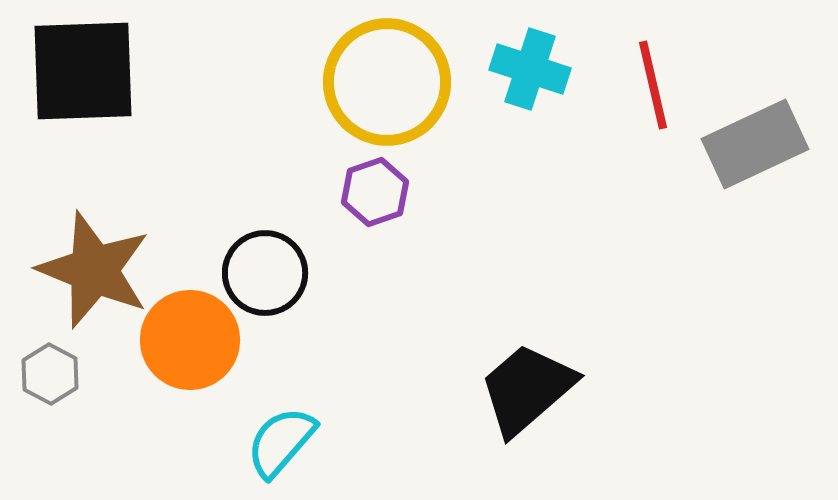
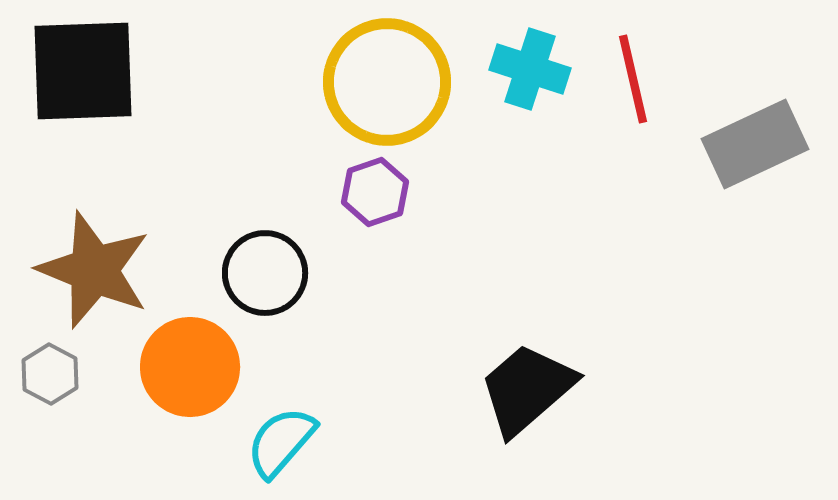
red line: moved 20 px left, 6 px up
orange circle: moved 27 px down
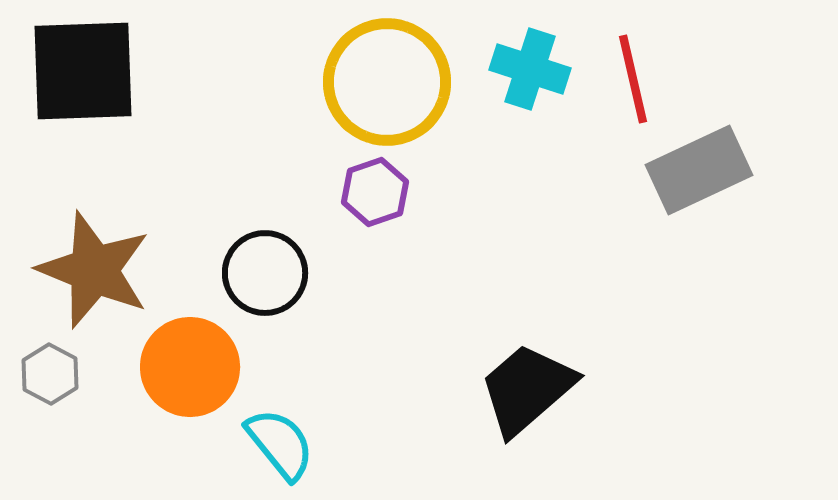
gray rectangle: moved 56 px left, 26 px down
cyan semicircle: moved 1 px left, 2 px down; rotated 100 degrees clockwise
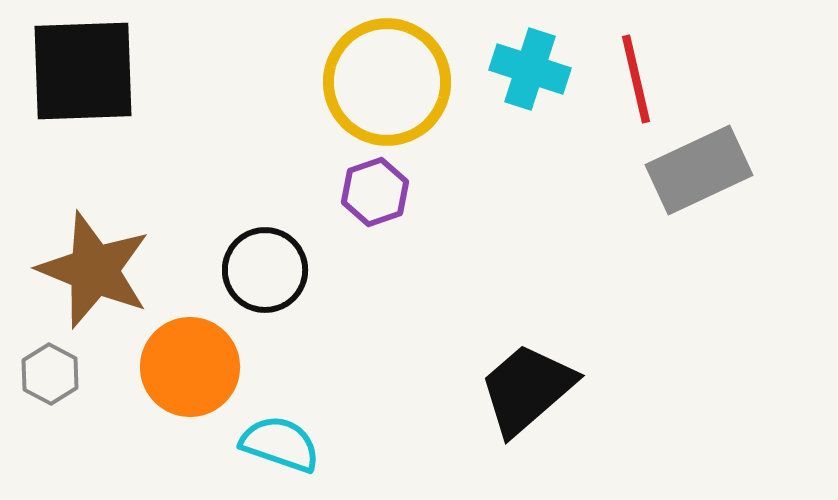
red line: moved 3 px right
black circle: moved 3 px up
cyan semicircle: rotated 32 degrees counterclockwise
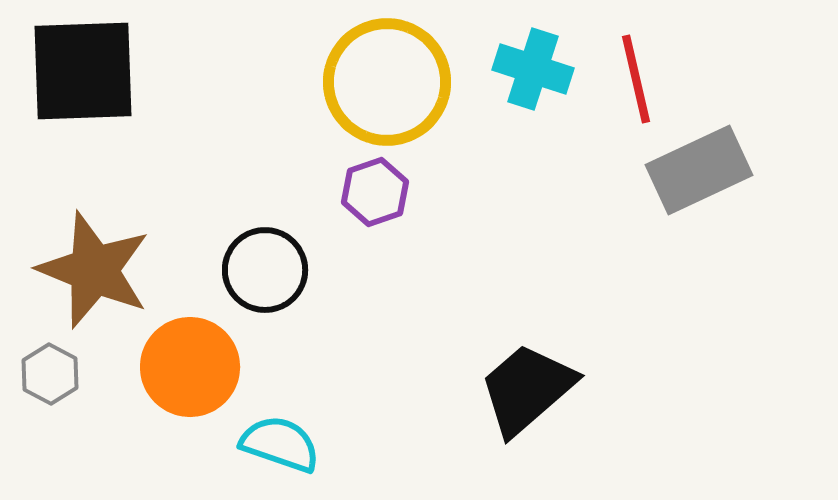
cyan cross: moved 3 px right
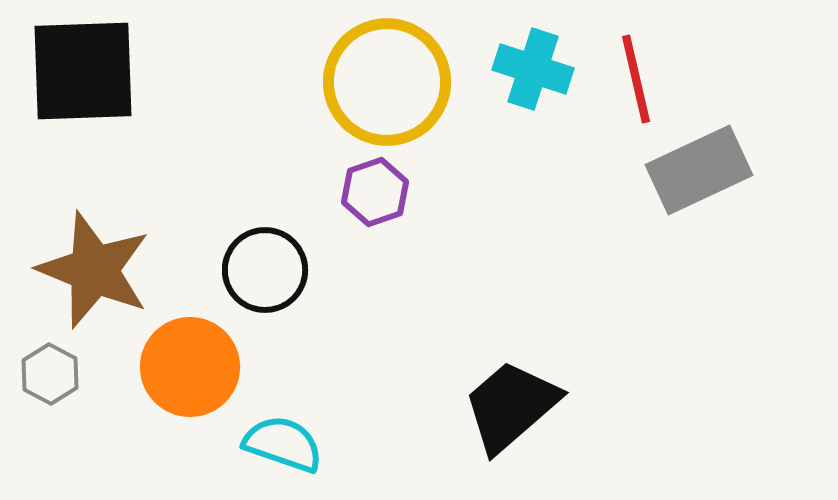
black trapezoid: moved 16 px left, 17 px down
cyan semicircle: moved 3 px right
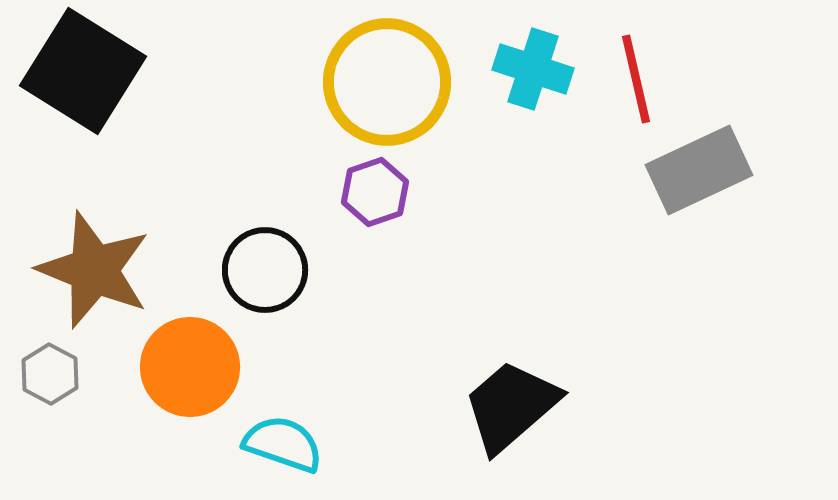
black square: rotated 34 degrees clockwise
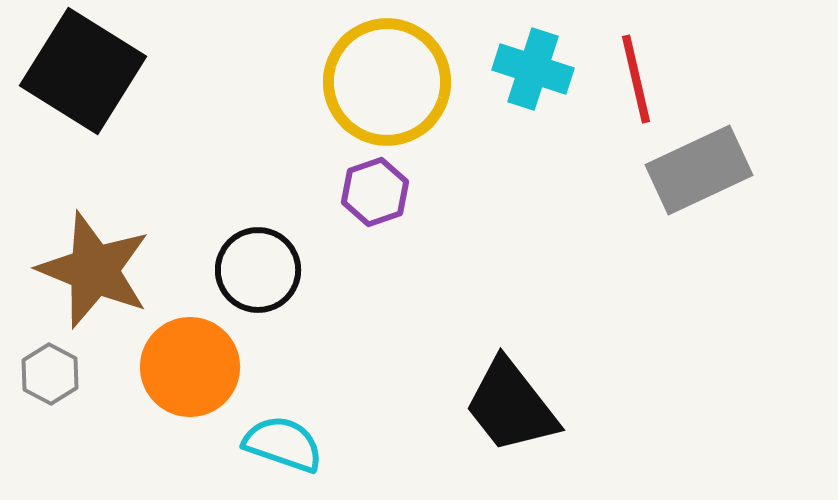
black circle: moved 7 px left
black trapezoid: rotated 87 degrees counterclockwise
